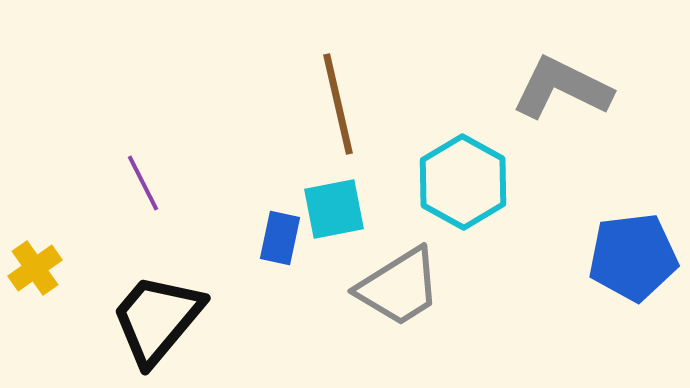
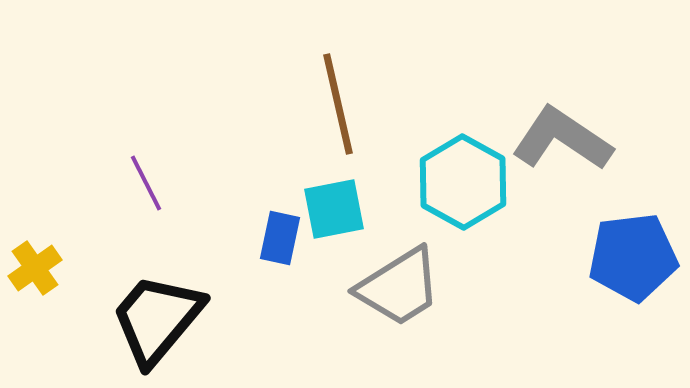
gray L-shape: moved 51 px down; rotated 8 degrees clockwise
purple line: moved 3 px right
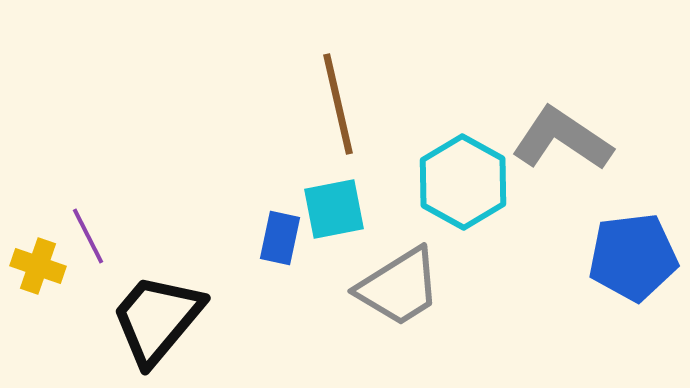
purple line: moved 58 px left, 53 px down
yellow cross: moved 3 px right, 2 px up; rotated 36 degrees counterclockwise
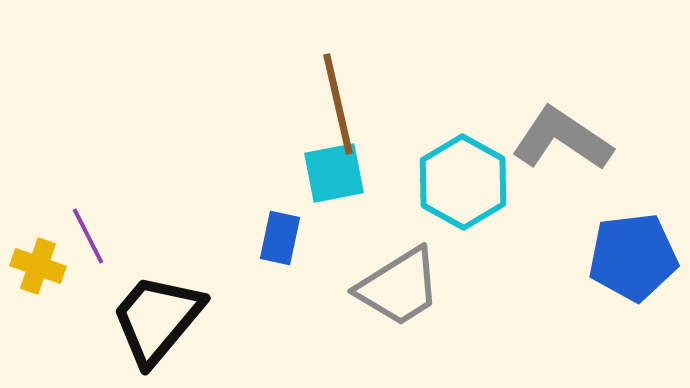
cyan square: moved 36 px up
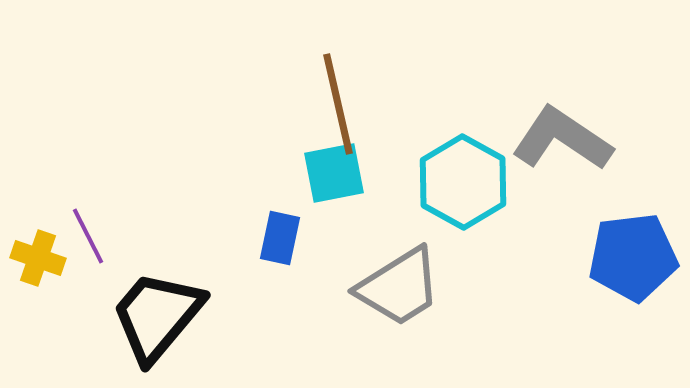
yellow cross: moved 8 px up
black trapezoid: moved 3 px up
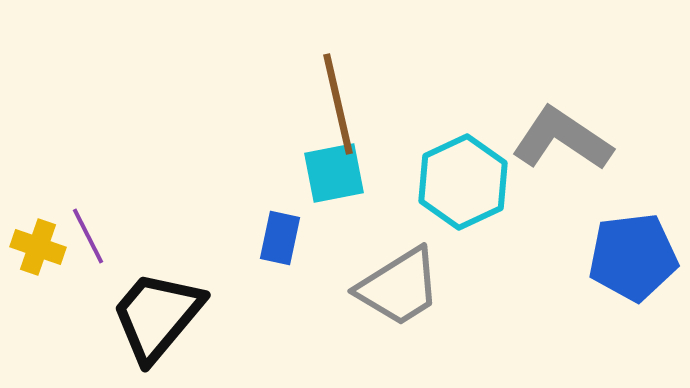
cyan hexagon: rotated 6 degrees clockwise
yellow cross: moved 11 px up
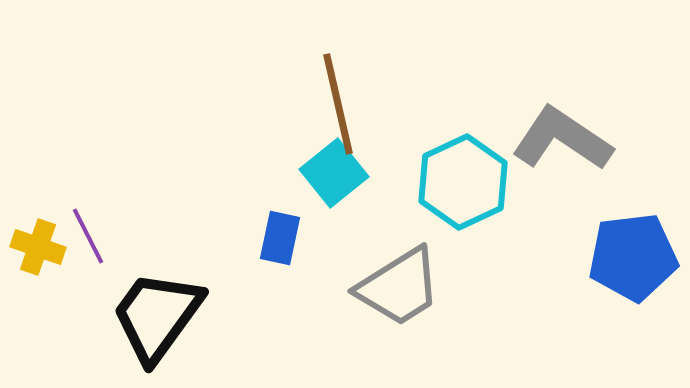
cyan square: rotated 28 degrees counterclockwise
black trapezoid: rotated 4 degrees counterclockwise
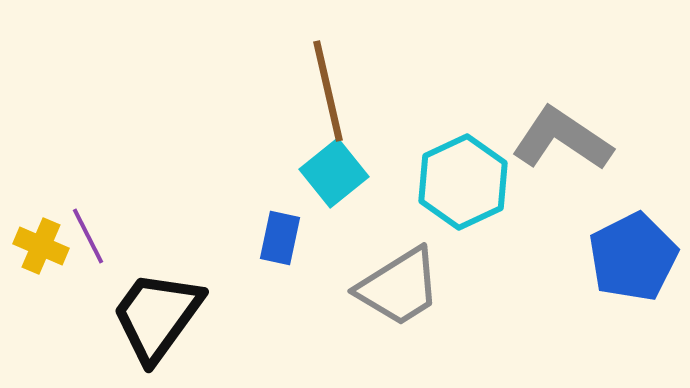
brown line: moved 10 px left, 13 px up
yellow cross: moved 3 px right, 1 px up; rotated 4 degrees clockwise
blue pentagon: rotated 20 degrees counterclockwise
